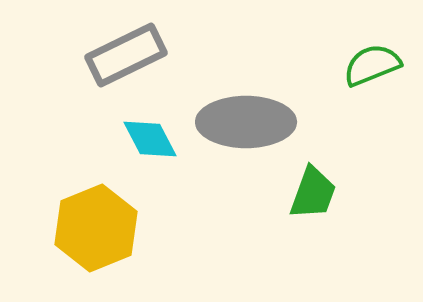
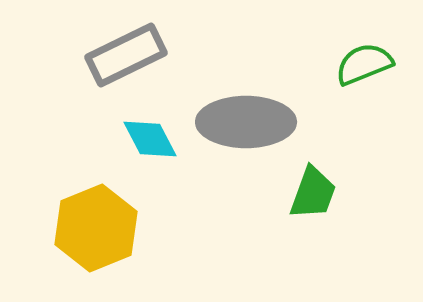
green semicircle: moved 8 px left, 1 px up
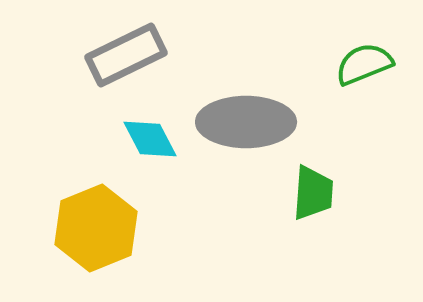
green trapezoid: rotated 16 degrees counterclockwise
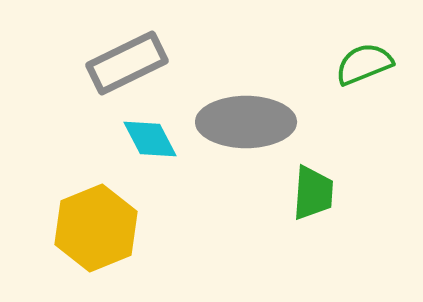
gray rectangle: moved 1 px right, 8 px down
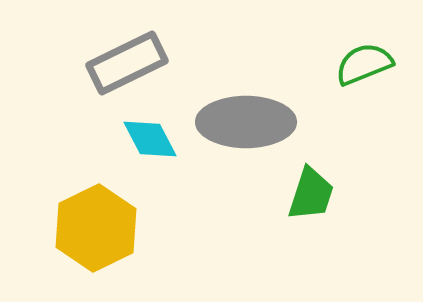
green trapezoid: moved 2 px left, 1 px down; rotated 14 degrees clockwise
yellow hexagon: rotated 4 degrees counterclockwise
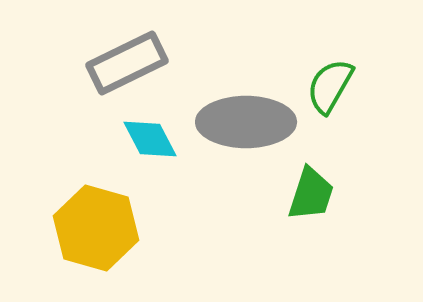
green semicircle: moved 34 px left, 22 px down; rotated 38 degrees counterclockwise
yellow hexagon: rotated 18 degrees counterclockwise
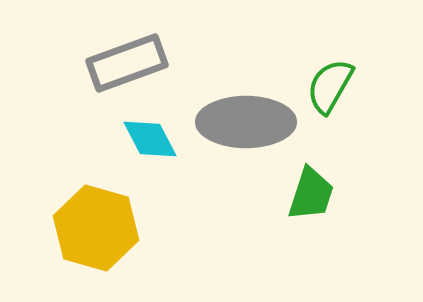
gray rectangle: rotated 6 degrees clockwise
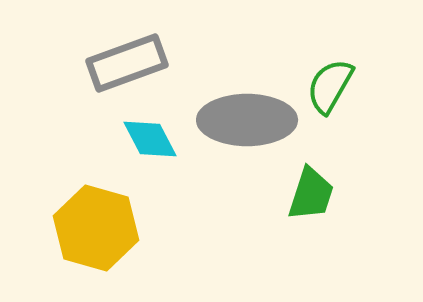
gray ellipse: moved 1 px right, 2 px up
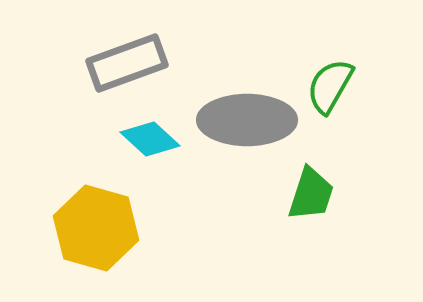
cyan diamond: rotated 20 degrees counterclockwise
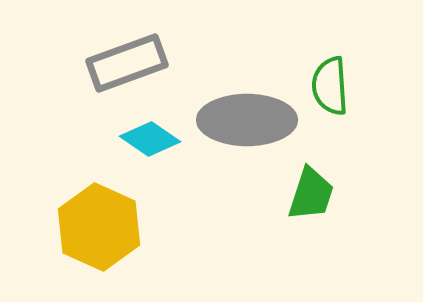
green semicircle: rotated 34 degrees counterclockwise
cyan diamond: rotated 8 degrees counterclockwise
yellow hexagon: moved 3 px right, 1 px up; rotated 8 degrees clockwise
